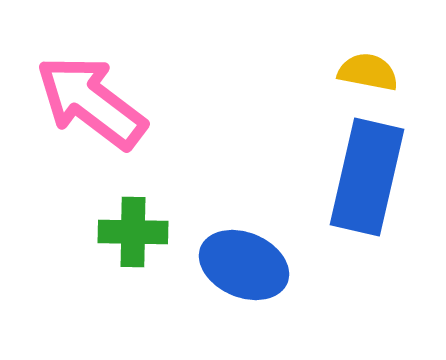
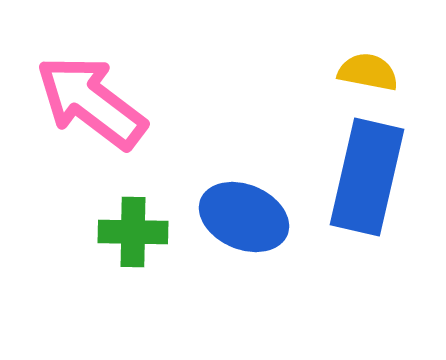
blue ellipse: moved 48 px up
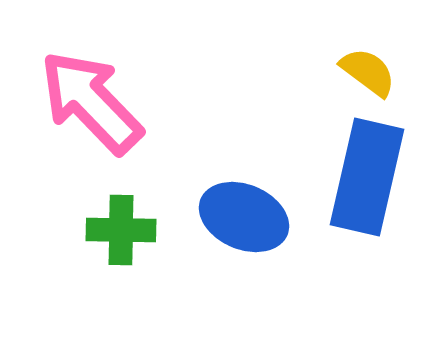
yellow semicircle: rotated 26 degrees clockwise
pink arrow: rotated 9 degrees clockwise
green cross: moved 12 px left, 2 px up
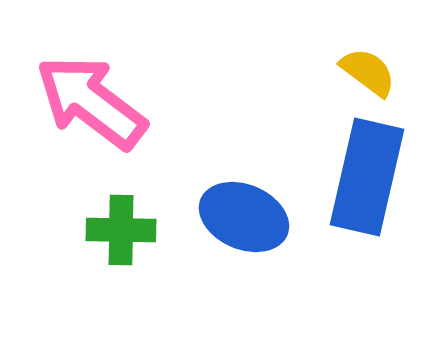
pink arrow: rotated 9 degrees counterclockwise
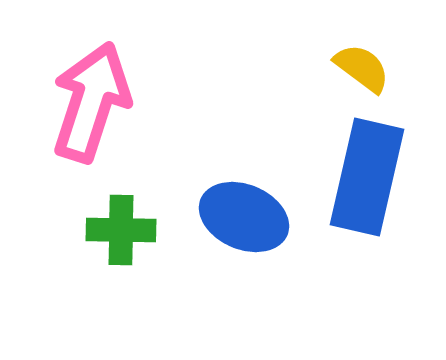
yellow semicircle: moved 6 px left, 4 px up
pink arrow: rotated 71 degrees clockwise
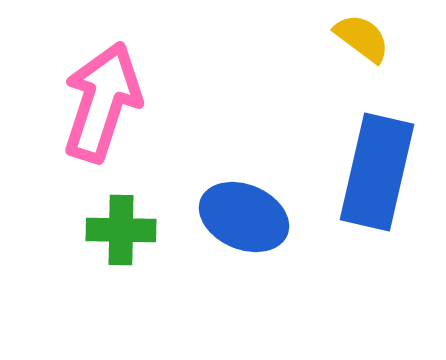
yellow semicircle: moved 30 px up
pink arrow: moved 11 px right
blue rectangle: moved 10 px right, 5 px up
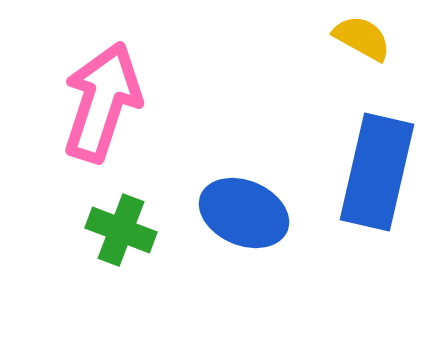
yellow semicircle: rotated 8 degrees counterclockwise
blue ellipse: moved 4 px up
green cross: rotated 20 degrees clockwise
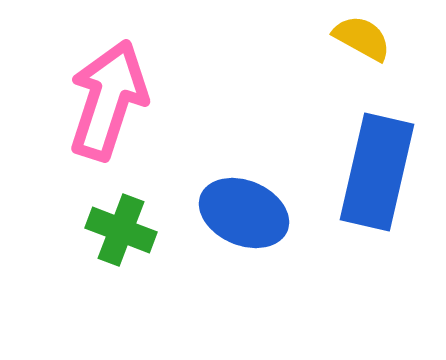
pink arrow: moved 6 px right, 2 px up
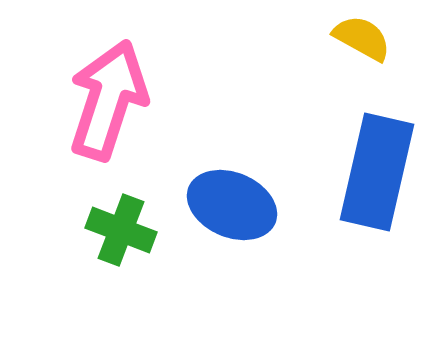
blue ellipse: moved 12 px left, 8 px up
